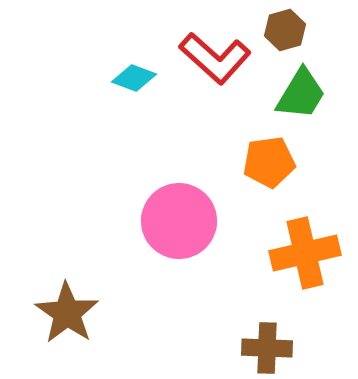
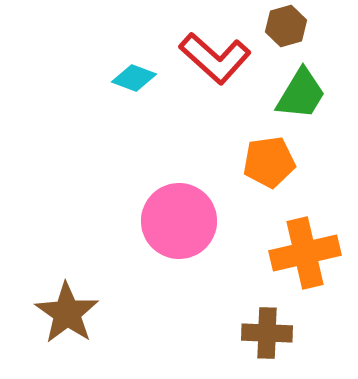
brown hexagon: moved 1 px right, 4 px up
brown cross: moved 15 px up
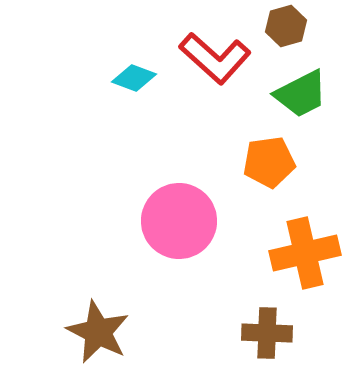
green trapezoid: rotated 32 degrees clockwise
brown star: moved 31 px right, 19 px down; rotated 8 degrees counterclockwise
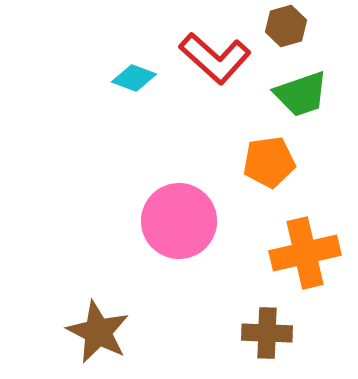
green trapezoid: rotated 8 degrees clockwise
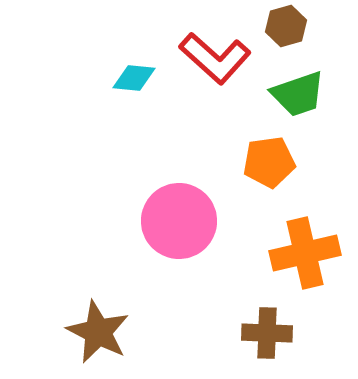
cyan diamond: rotated 15 degrees counterclockwise
green trapezoid: moved 3 px left
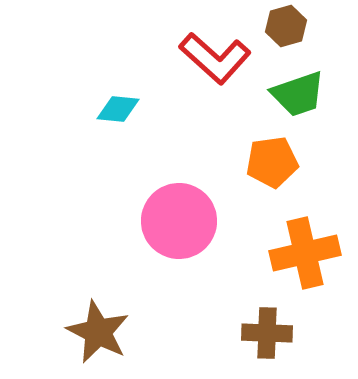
cyan diamond: moved 16 px left, 31 px down
orange pentagon: moved 3 px right
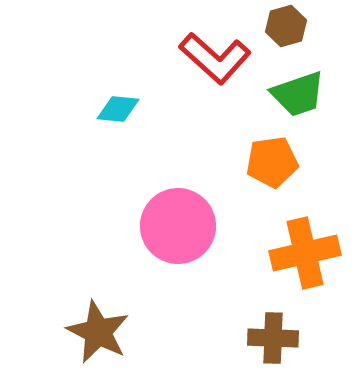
pink circle: moved 1 px left, 5 px down
brown cross: moved 6 px right, 5 px down
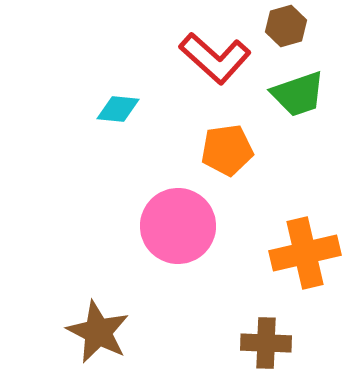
orange pentagon: moved 45 px left, 12 px up
brown cross: moved 7 px left, 5 px down
